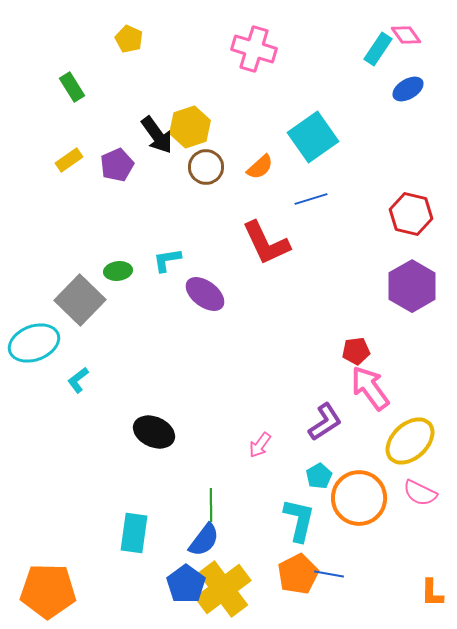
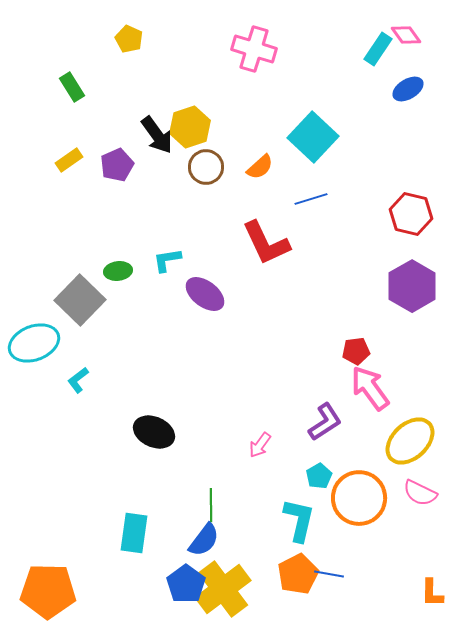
cyan square at (313, 137): rotated 12 degrees counterclockwise
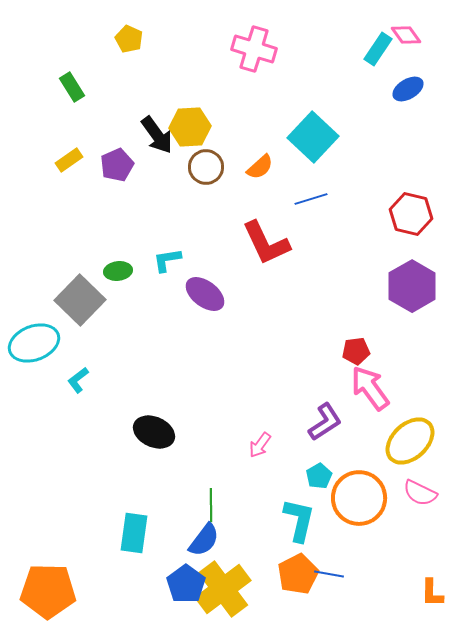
yellow hexagon at (190, 127): rotated 15 degrees clockwise
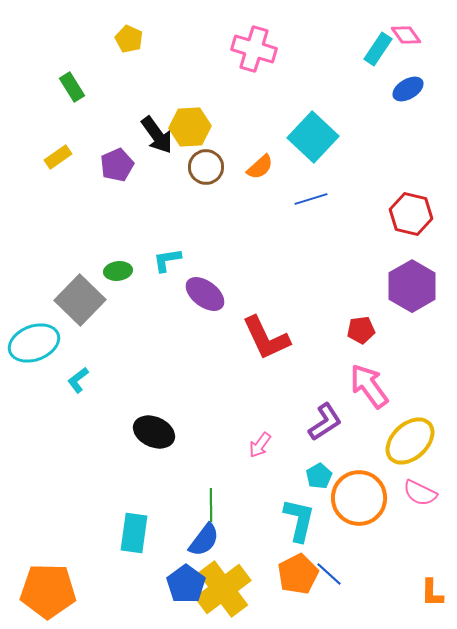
yellow rectangle at (69, 160): moved 11 px left, 3 px up
red L-shape at (266, 243): moved 95 px down
red pentagon at (356, 351): moved 5 px right, 21 px up
pink arrow at (370, 388): moved 1 px left, 2 px up
blue line at (329, 574): rotated 32 degrees clockwise
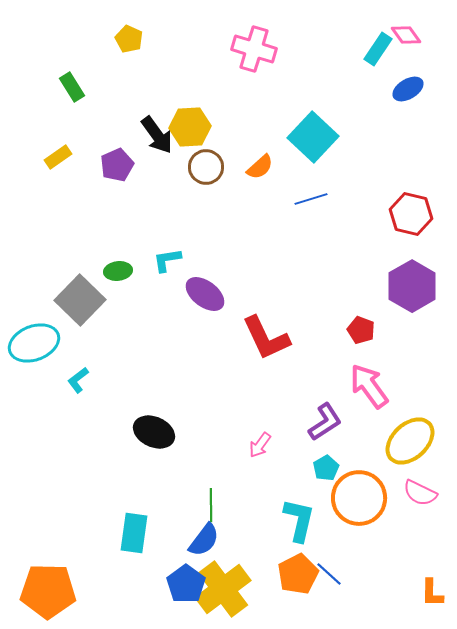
red pentagon at (361, 330): rotated 28 degrees clockwise
cyan pentagon at (319, 476): moved 7 px right, 8 px up
